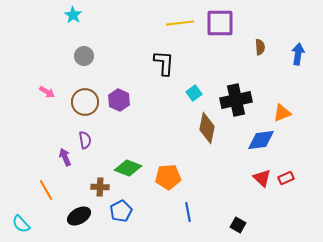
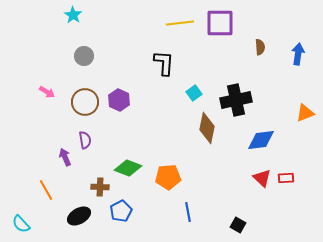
orange triangle: moved 23 px right
red rectangle: rotated 21 degrees clockwise
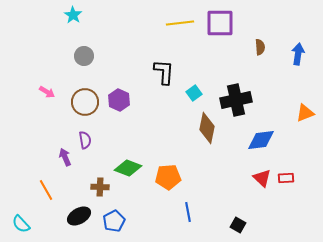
black L-shape: moved 9 px down
blue pentagon: moved 7 px left, 10 px down
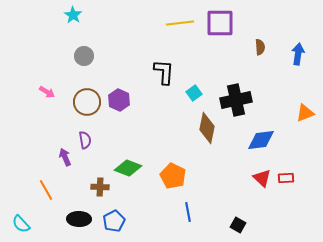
brown circle: moved 2 px right
orange pentagon: moved 5 px right, 1 px up; rotated 30 degrees clockwise
black ellipse: moved 3 px down; rotated 30 degrees clockwise
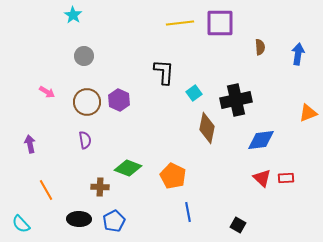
orange triangle: moved 3 px right
purple arrow: moved 35 px left, 13 px up; rotated 12 degrees clockwise
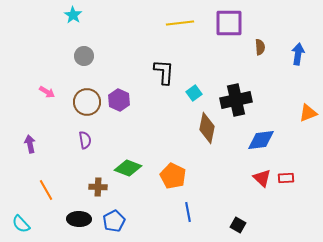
purple square: moved 9 px right
brown cross: moved 2 px left
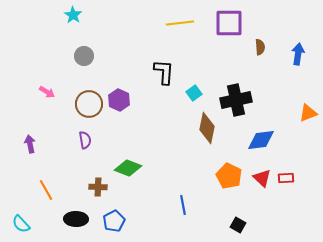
brown circle: moved 2 px right, 2 px down
orange pentagon: moved 56 px right
blue line: moved 5 px left, 7 px up
black ellipse: moved 3 px left
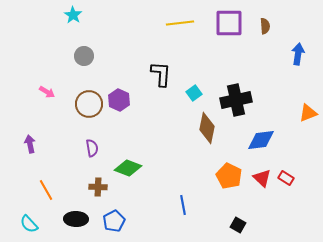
brown semicircle: moved 5 px right, 21 px up
black L-shape: moved 3 px left, 2 px down
purple semicircle: moved 7 px right, 8 px down
red rectangle: rotated 35 degrees clockwise
cyan semicircle: moved 8 px right
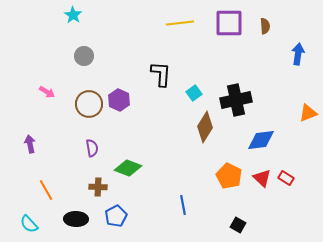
brown diamond: moved 2 px left, 1 px up; rotated 20 degrees clockwise
blue pentagon: moved 2 px right, 5 px up
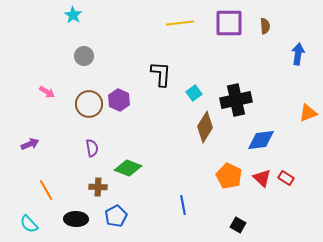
purple arrow: rotated 78 degrees clockwise
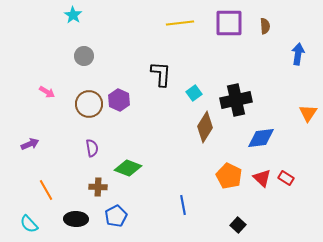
orange triangle: rotated 36 degrees counterclockwise
blue diamond: moved 2 px up
black square: rotated 14 degrees clockwise
